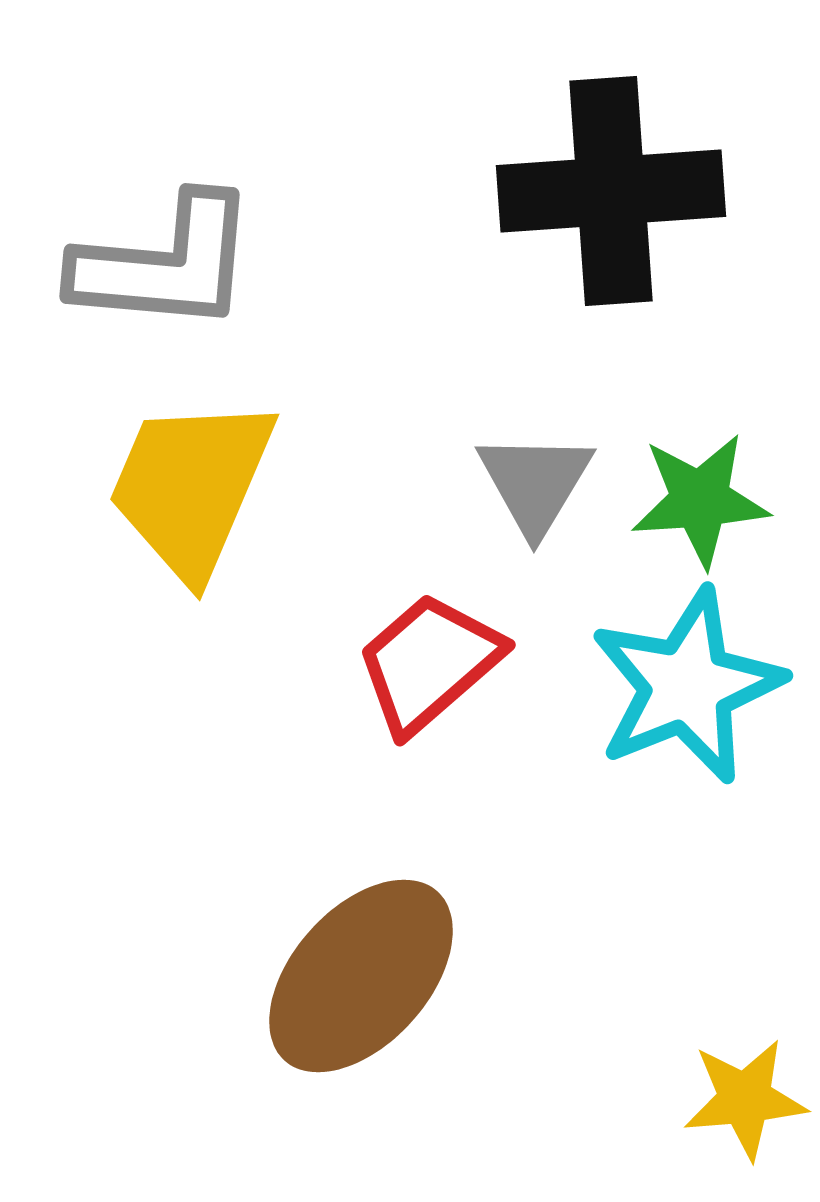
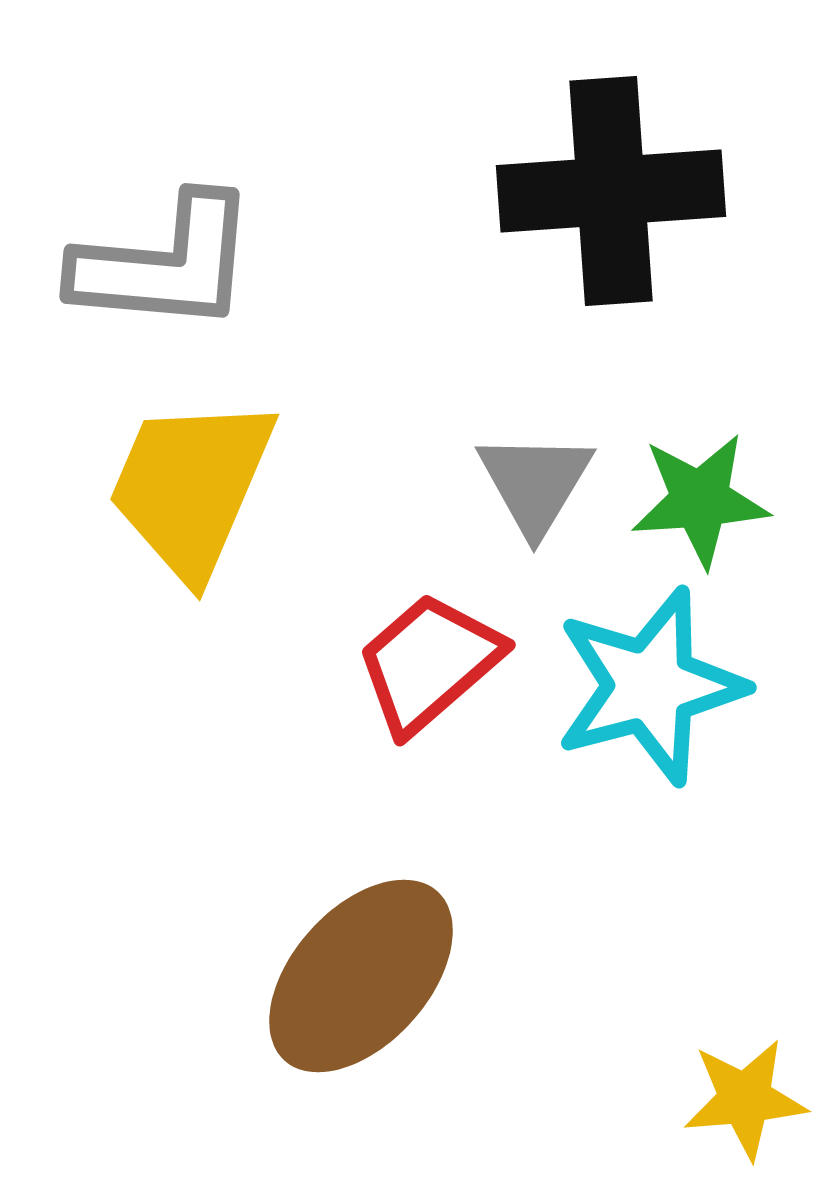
cyan star: moved 37 px left; rotated 7 degrees clockwise
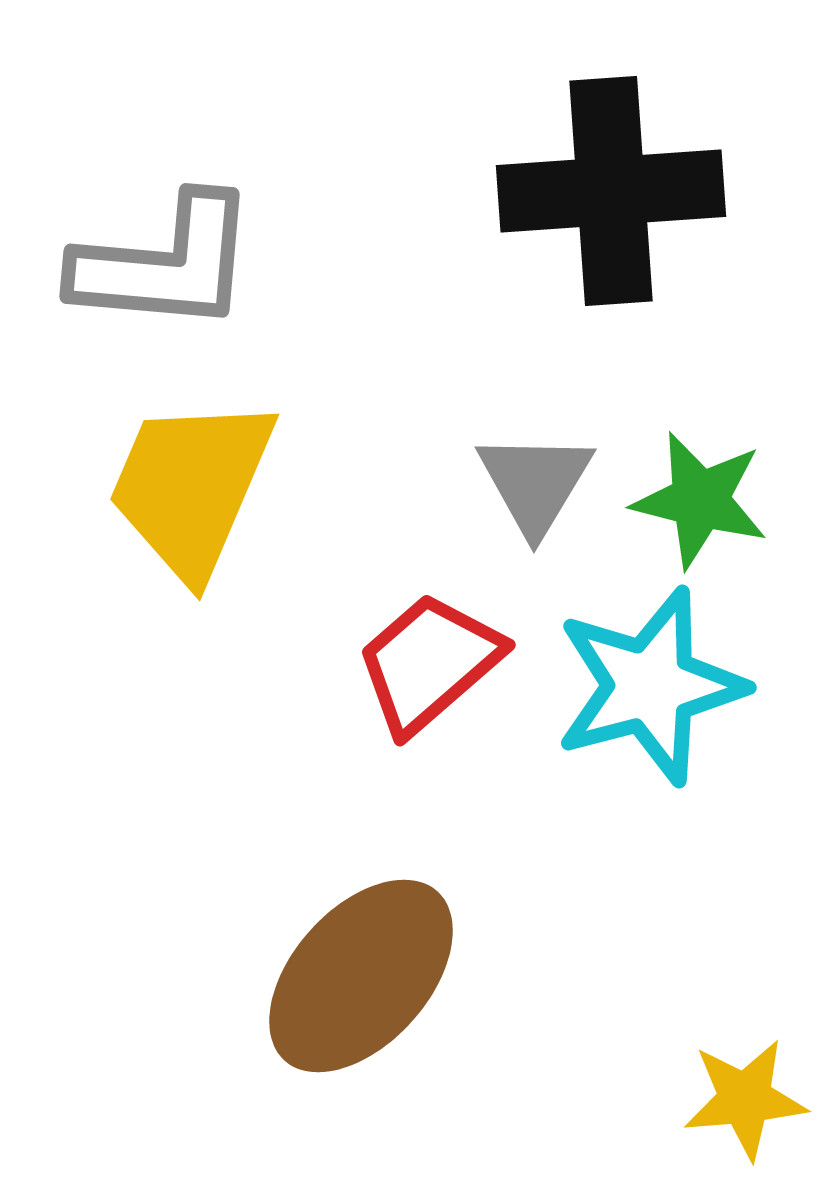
green star: rotated 18 degrees clockwise
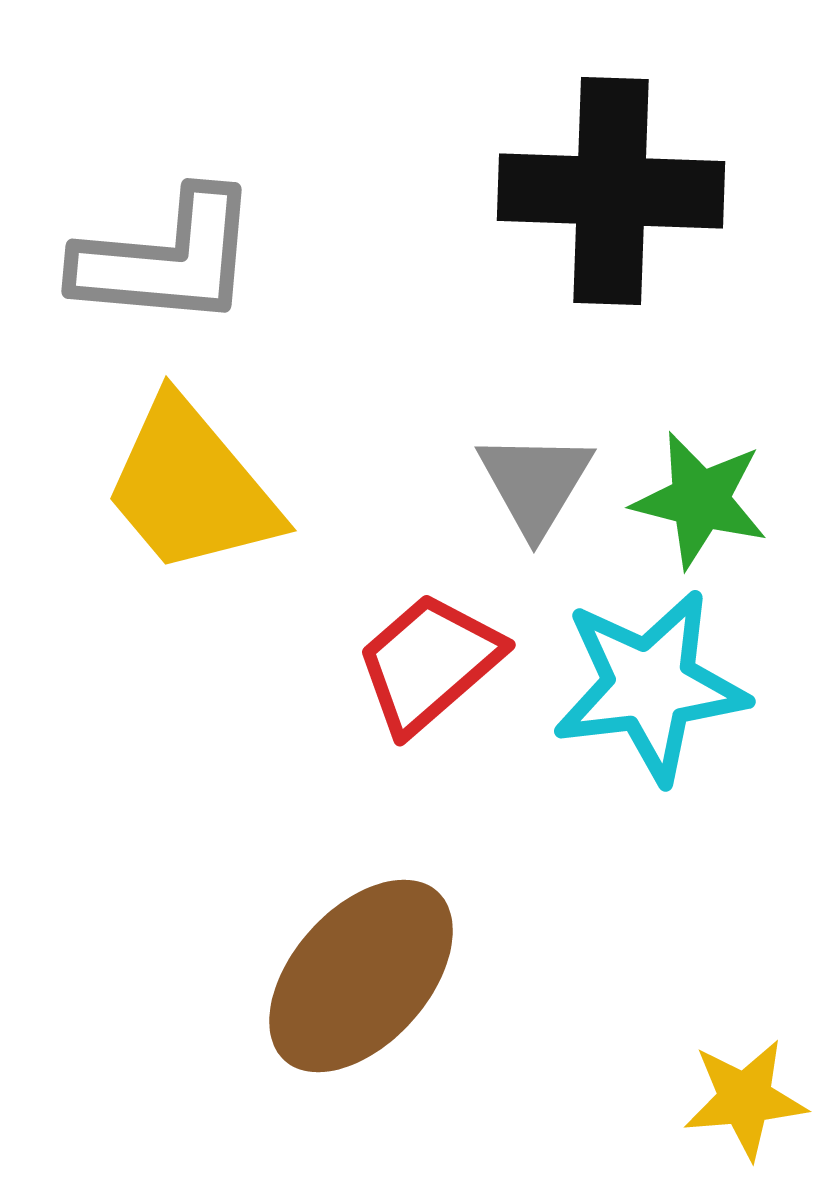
black cross: rotated 6 degrees clockwise
gray L-shape: moved 2 px right, 5 px up
yellow trapezoid: rotated 63 degrees counterclockwise
cyan star: rotated 8 degrees clockwise
